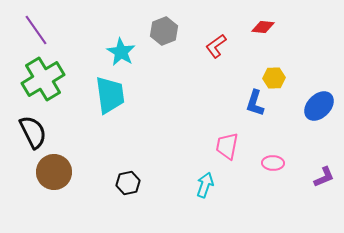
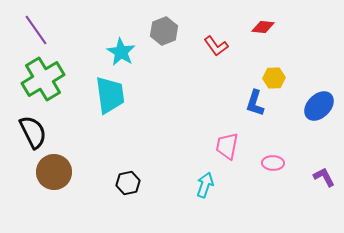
red L-shape: rotated 90 degrees counterclockwise
purple L-shape: rotated 95 degrees counterclockwise
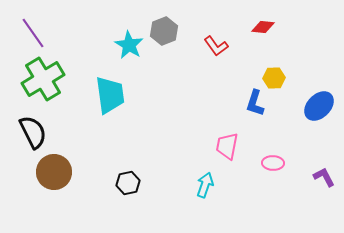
purple line: moved 3 px left, 3 px down
cyan star: moved 8 px right, 7 px up
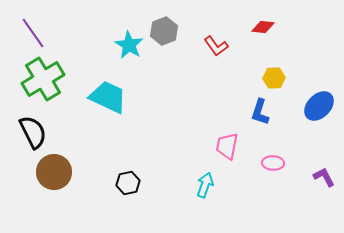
cyan trapezoid: moved 2 px left, 2 px down; rotated 57 degrees counterclockwise
blue L-shape: moved 5 px right, 9 px down
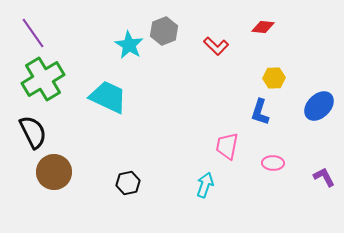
red L-shape: rotated 10 degrees counterclockwise
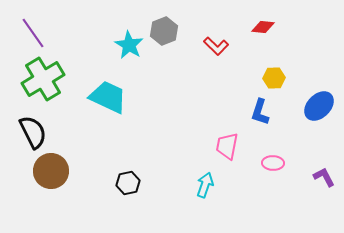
brown circle: moved 3 px left, 1 px up
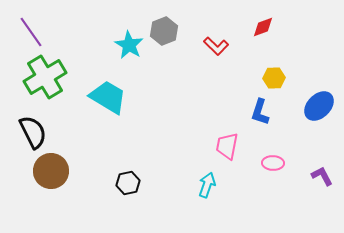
red diamond: rotated 25 degrees counterclockwise
purple line: moved 2 px left, 1 px up
green cross: moved 2 px right, 2 px up
cyan trapezoid: rotated 6 degrees clockwise
purple L-shape: moved 2 px left, 1 px up
cyan arrow: moved 2 px right
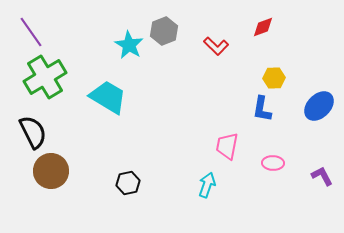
blue L-shape: moved 2 px right, 3 px up; rotated 8 degrees counterclockwise
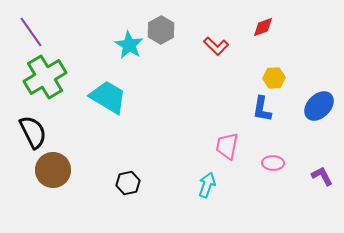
gray hexagon: moved 3 px left, 1 px up; rotated 8 degrees counterclockwise
brown circle: moved 2 px right, 1 px up
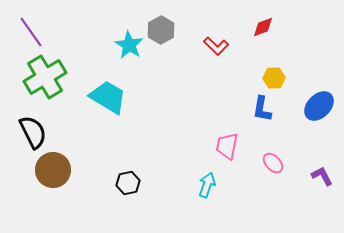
pink ellipse: rotated 45 degrees clockwise
